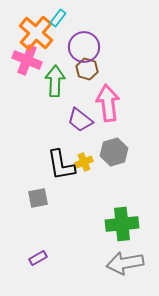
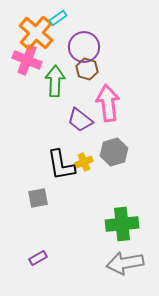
cyan rectangle: rotated 18 degrees clockwise
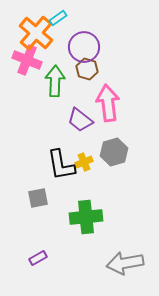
green cross: moved 36 px left, 7 px up
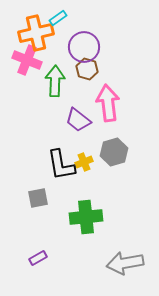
orange cross: rotated 36 degrees clockwise
purple trapezoid: moved 2 px left
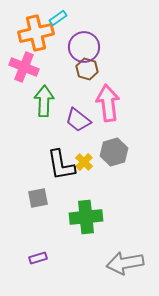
pink cross: moved 3 px left, 7 px down
green arrow: moved 11 px left, 20 px down
yellow cross: rotated 24 degrees counterclockwise
purple rectangle: rotated 12 degrees clockwise
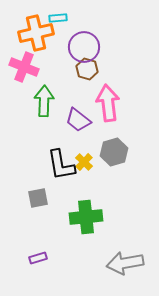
cyan rectangle: rotated 30 degrees clockwise
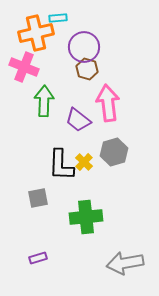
black L-shape: rotated 12 degrees clockwise
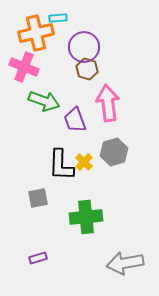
green arrow: rotated 108 degrees clockwise
purple trapezoid: moved 3 px left; rotated 32 degrees clockwise
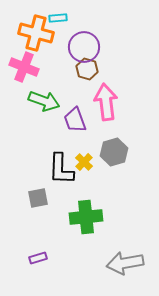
orange cross: rotated 28 degrees clockwise
pink arrow: moved 2 px left, 1 px up
black L-shape: moved 4 px down
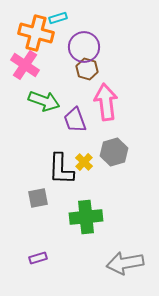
cyan rectangle: rotated 12 degrees counterclockwise
pink cross: moved 1 px right, 2 px up; rotated 12 degrees clockwise
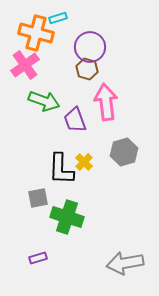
purple circle: moved 6 px right
pink cross: rotated 20 degrees clockwise
gray hexagon: moved 10 px right
green cross: moved 19 px left; rotated 24 degrees clockwise
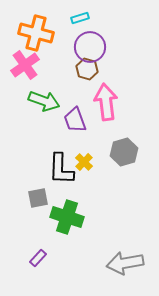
cyan rectangle: moved 22 px right
purple rectangle: rotated 30 degrees counterclockwise
